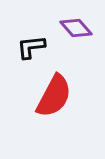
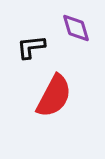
purple diamond: rotated 24 degrees clockwise
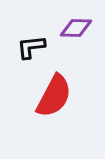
purple diamond: rotated 72 degrees counterclockwise
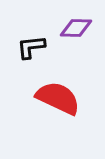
red semicircle: moved 4 px right, 2 px down; rotated 93 degrees counterclockwise
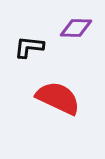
black L-shape: moved 2 px left; rotated 12 degrees clockwise
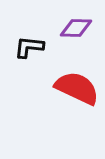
red semicircle: moved 19 px right, 10 px up
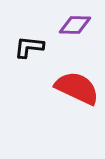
purple diamond: moved 1 px left, 3 px up
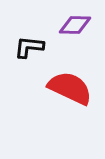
red semicircle: moved 7 px left
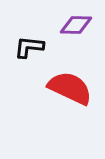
purple diamond: moved 1 px right
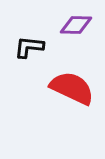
red semicircle: moved 2 px right
